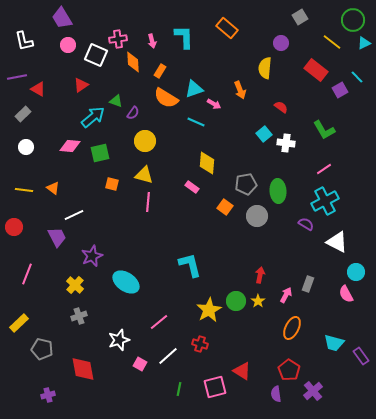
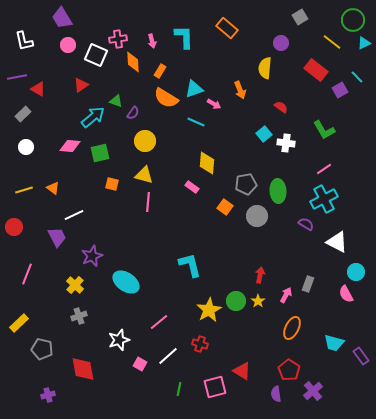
yellow line at (24, 190): rotated 24 degrees counterclockwise
cyan cross at (325, 201): moved 1 px left, 2 px up
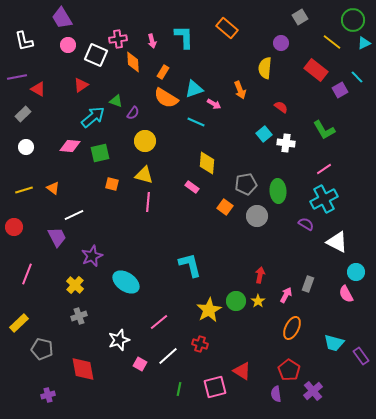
orange rectangle at (160, 71): moved 3 px right, 1 px down
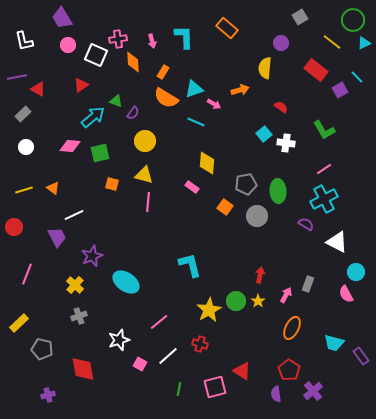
orange arrow at (240, 90): rotated 84 degrees counterclockwise
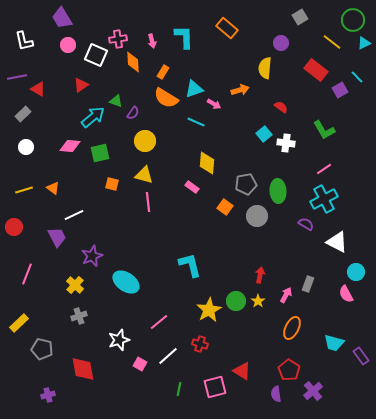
pink line at (148, 202): rotated 12 degrees counterclockwise
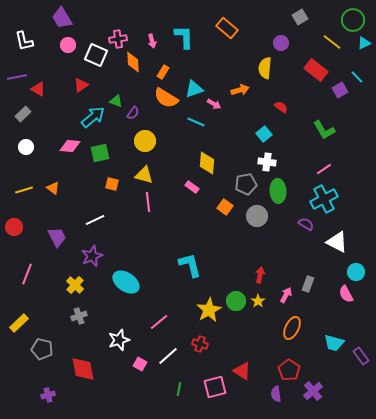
white cross at (286, 143): moved 19 px left, 19 px down
white line at (74, 215): moved 21 px right, 5 px down
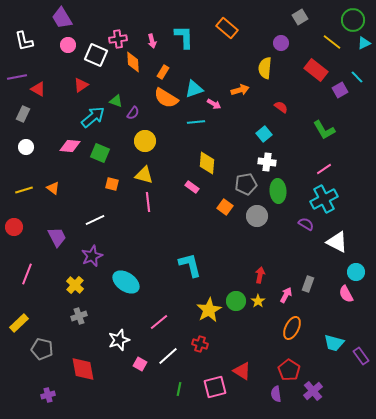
gray rectangle at (23, 114): rotated 21 degrees counterclockwise
cyan line at (196, 122): rotated 30 degrees counterclockwise
green square at (100, 153): rotated 36 degrees clockwise
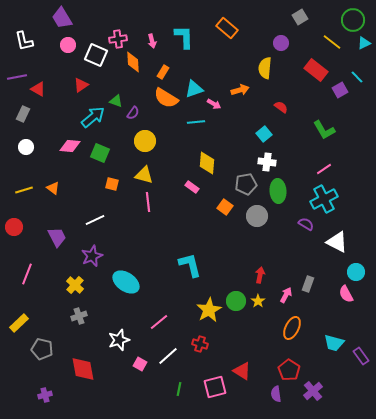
purple cross at (48, 395): moved 3 px left
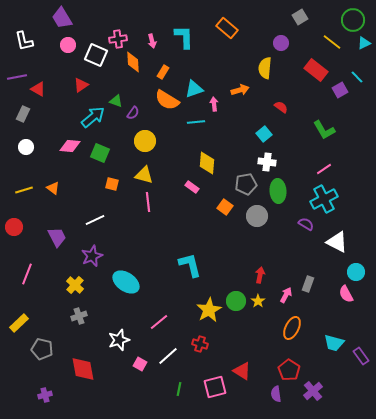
orange semicircle at (166, 98): moved 1 px right, 2 px down
pink arrow at (214, 104): rotated 128 degrees counterclockwise
